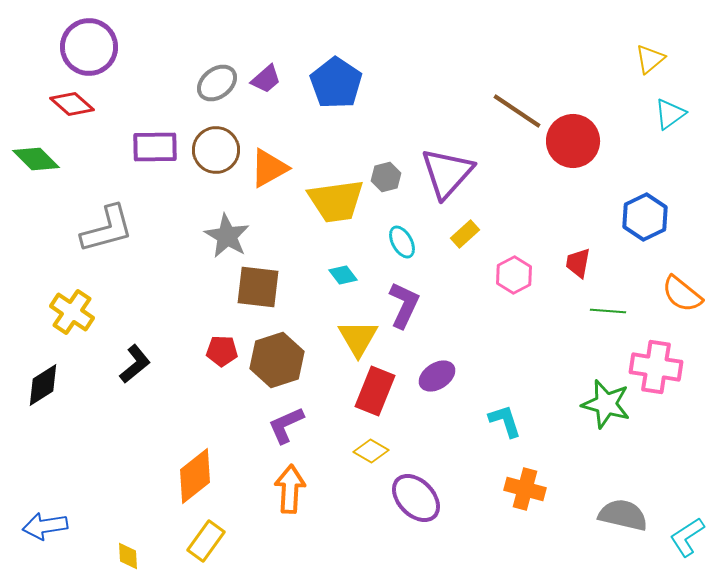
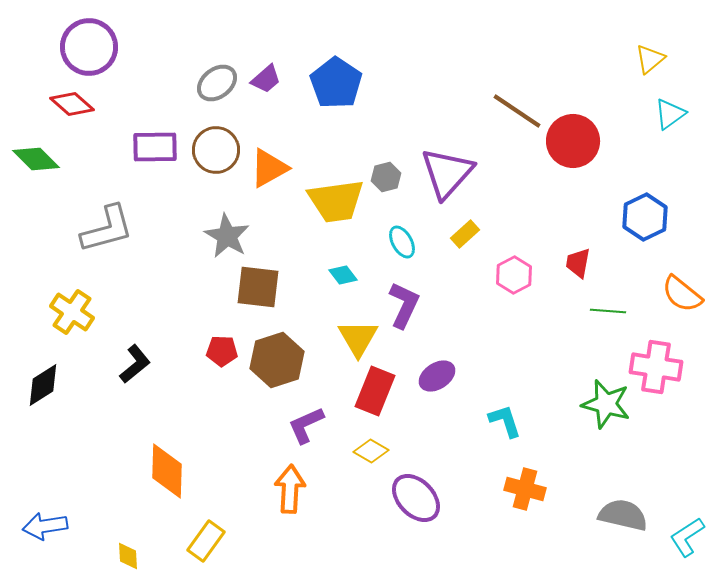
purple L-shape at (286, 425): moved 20 px right
orange diamond at (195, 476): moved 28 px left, 5 px up; rotated 50 degrees counterclockwise
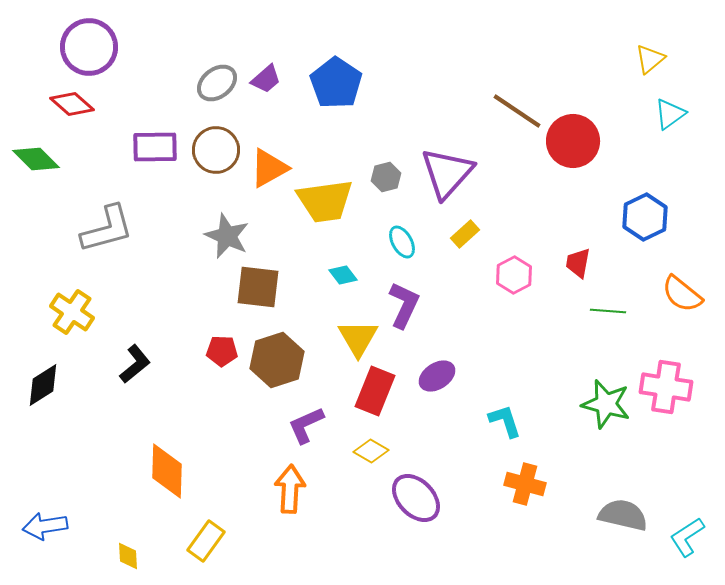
yellow trapezoid at (336, 201): moved 11 px left
gray star at (227, 236): rotated 6 degrees counterclockwise
pink cross at (656, 367): moved 10 px right, 20 px down
orange cross at (525, 489): moved 5 px up
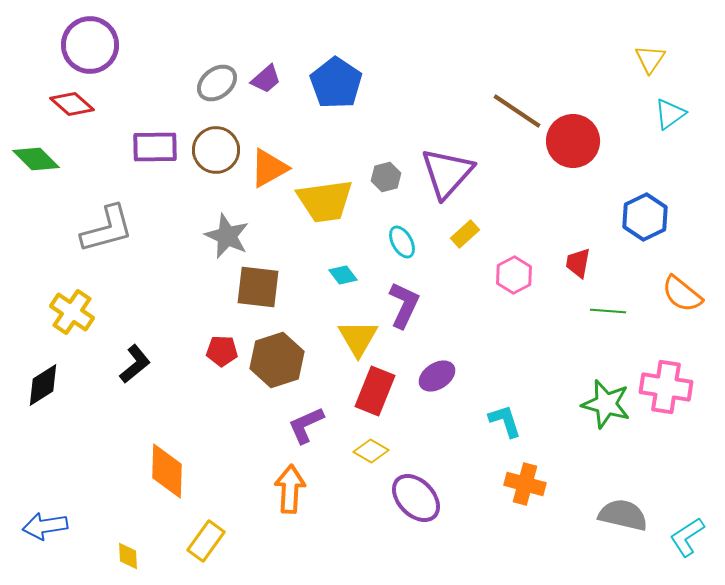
purple circle at (89, 47): moved 1 px right, 2 px up
yellow triangle at (650, 59): rotated 16 degrees counterclockwise
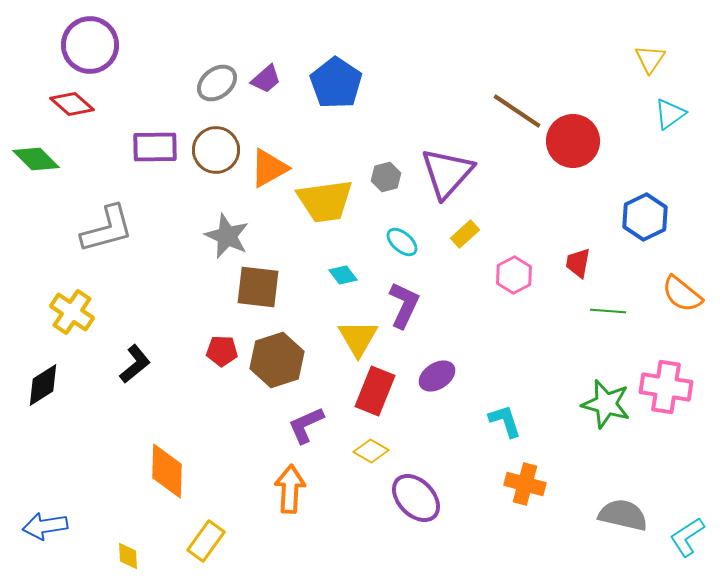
cyan ellipse at (402, 242): rotated 20 degrees counterclockwise
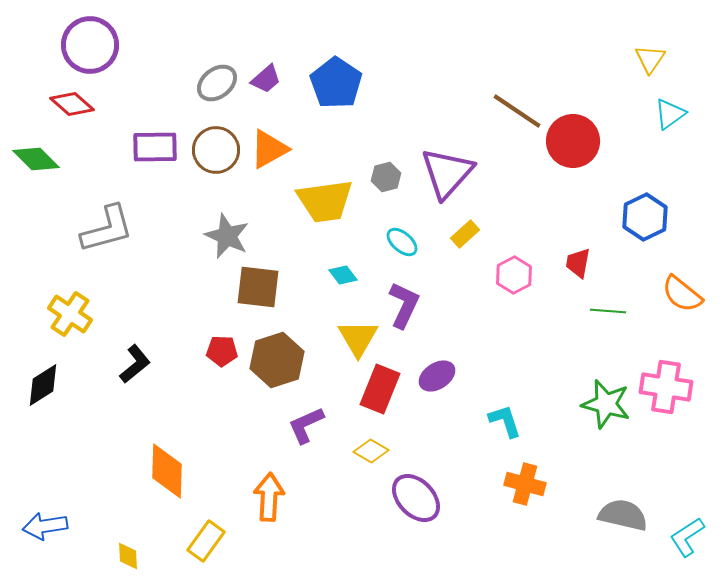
orange triangle at (269, 168): moved 19 px up
yellow cross at (72, 312): moved 2 px left, 2 px down
red rectangle at (375, 391): moved 5 px right, 2 px up
orange arrow at (290, 489): moved 21 px left, 8 px down
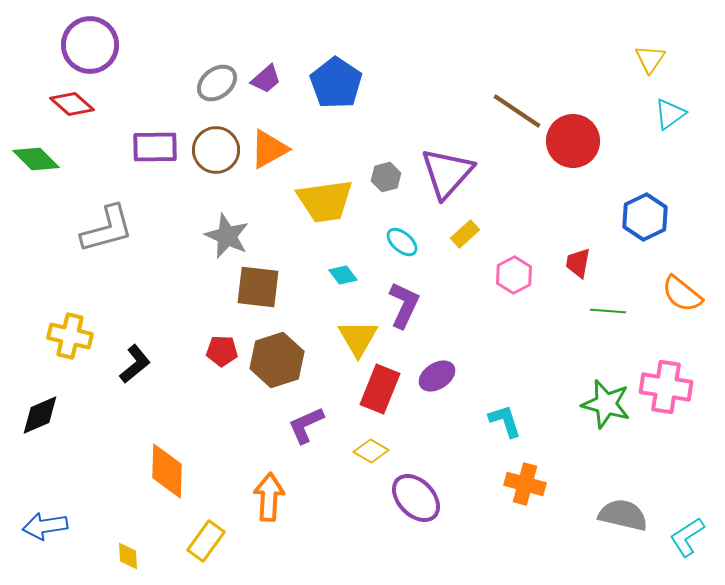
yellow cross at (70, 314): moved 22 px down; rotated 21 degrees counterclockwise
black diamond at (43, 385): moved 3 px left, 30 px down; rotated 9 degrees clockwise
